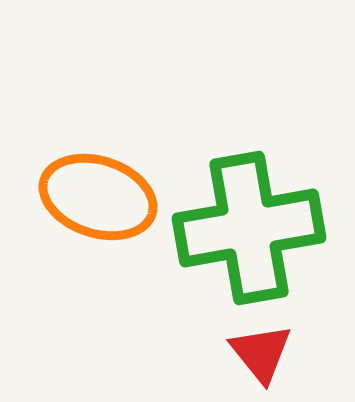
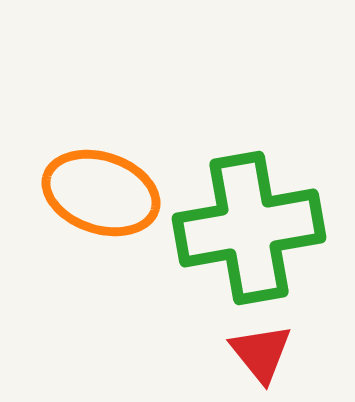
orange ellipse: moved 3 px right, 4 px up
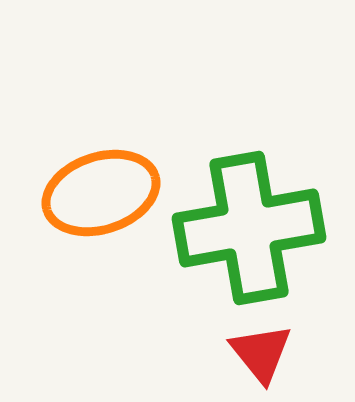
orange ellipse: rotated 36 degrees counterclockwise
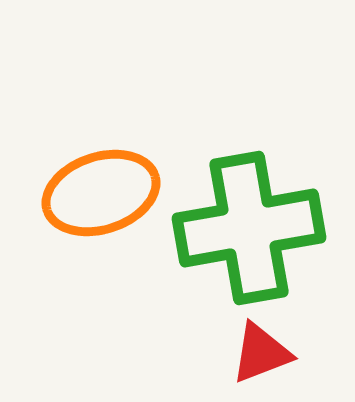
red triangle: rotated 48 degrees clockwise
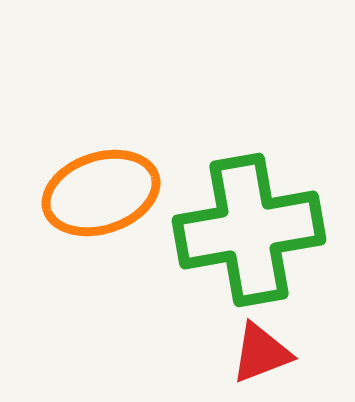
green cross: moved 2 px down
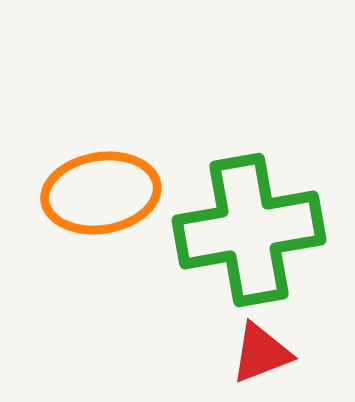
orange ellipse: rotated 9 degrees clockwise
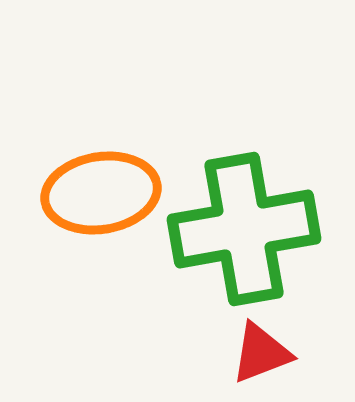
green cross: moved 5 px left, 1 px up
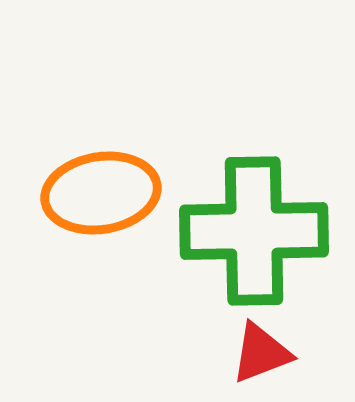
green cross: moved 10 px right, 2 px down; rotated 9 degrees clockwise
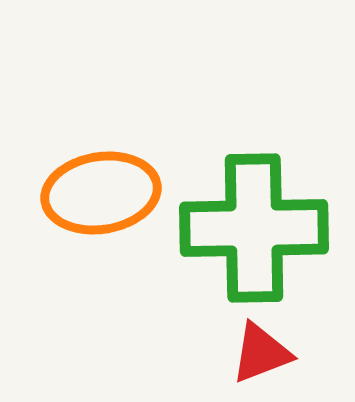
green cross: moved 3 px up
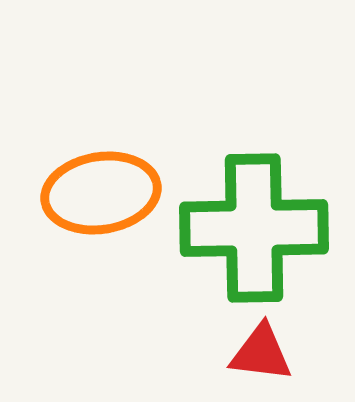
red triangle: rotated 28 degrees clockwise
